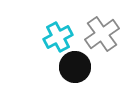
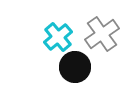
cyan cross: rotated 12 degrees counterclockwise
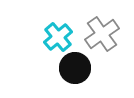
black circle: moved 1 px down
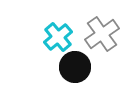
black circle: moved 1 px up
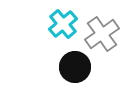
cyan cross: moved 5 px right, 13 px up
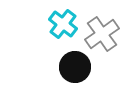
cyan cross: rotated 12 degrees counterclockwise
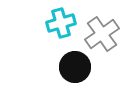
cyan cross: moved 2 px left, 1 px up; rotated 36 degrees clockwise
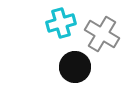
gray cross: rotated 24 degrees counterclockwise
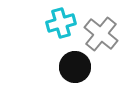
gray cross: moved 1 px left; rotated 8 degrees clockwise
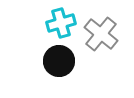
black circle: moved 16 px left, 6 px up
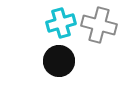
gray cross: moved 2 px left, 9 px up; rotated 24 degrees counterclockwise
